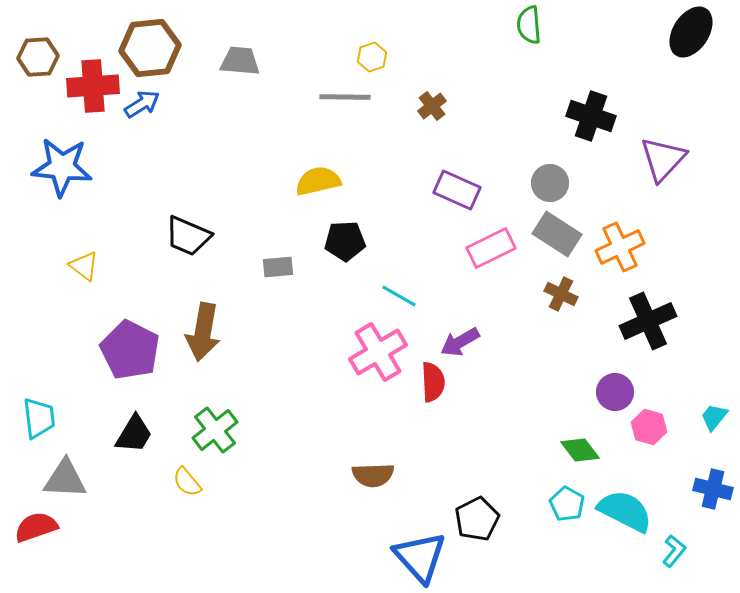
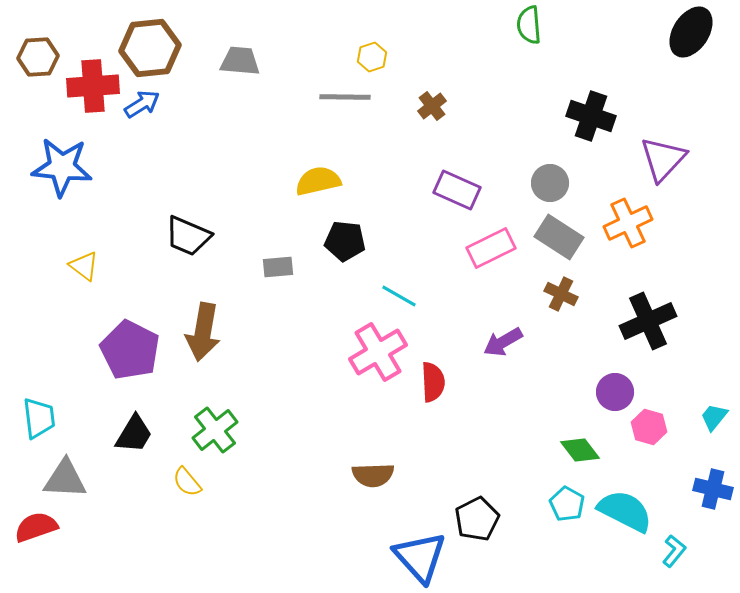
gray rectangle at (557, 234): moved 2 px right, 3 px down
black pentagon at (345, 241): rotated 9 degrees clockwise
orange cross at (620, 247): moved 8 px right, 24 px up
purple arrow at (460, 342): moved 43 px right
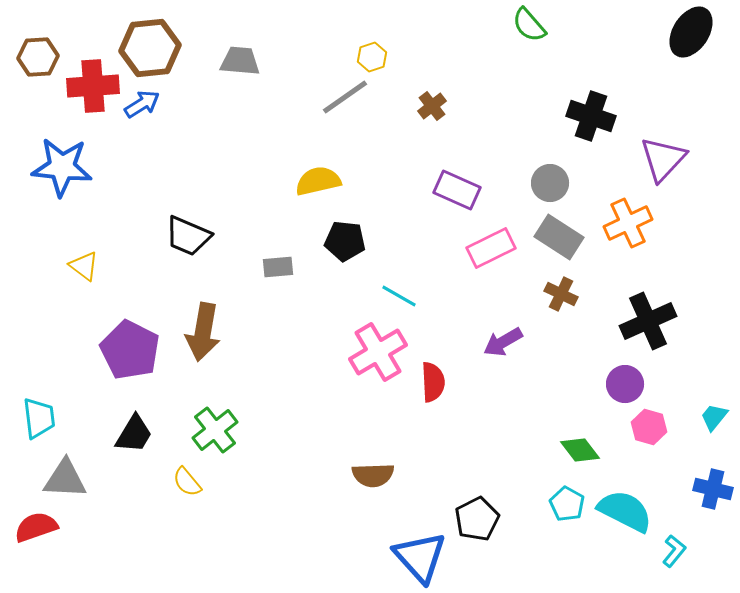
green semicircle at (529, 25): rotated 36 degrees counterclockwise
gray line at (345, 97): rotated 36 degrees counterclockwise
purple circle at (615, 392): moved 10 px right, 8 px up
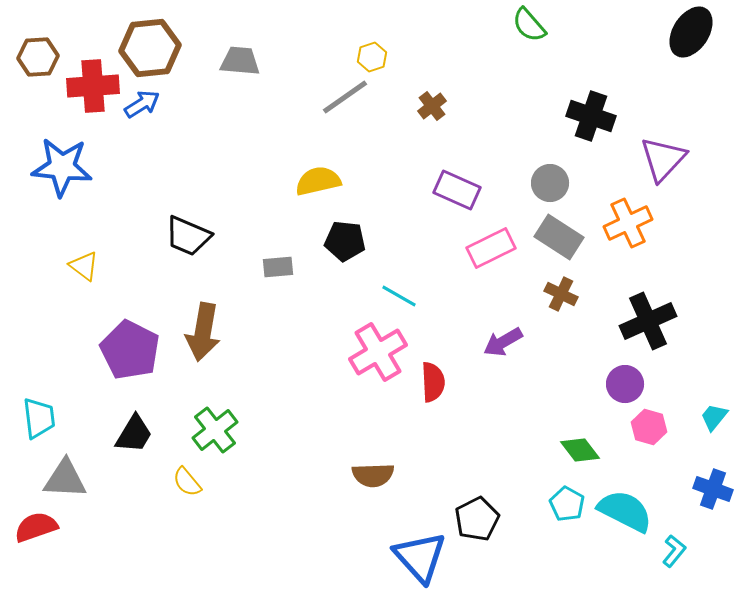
blue cross at (713, 489): rotated 6 degrees clockwise
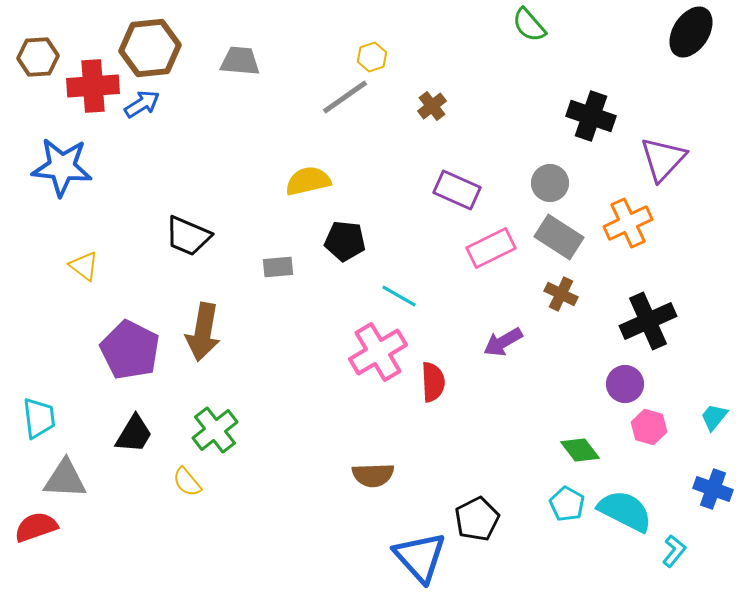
yellow semicircle at (318, 181): moved 10 px left
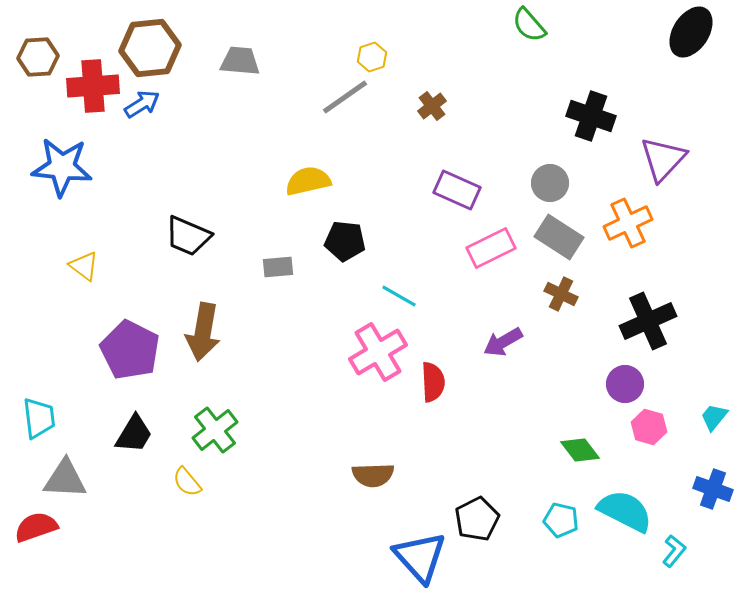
cyan pentagon at (567, 504): moved 6 px left, 16 px down; rotated 16 degrees counterclockwise
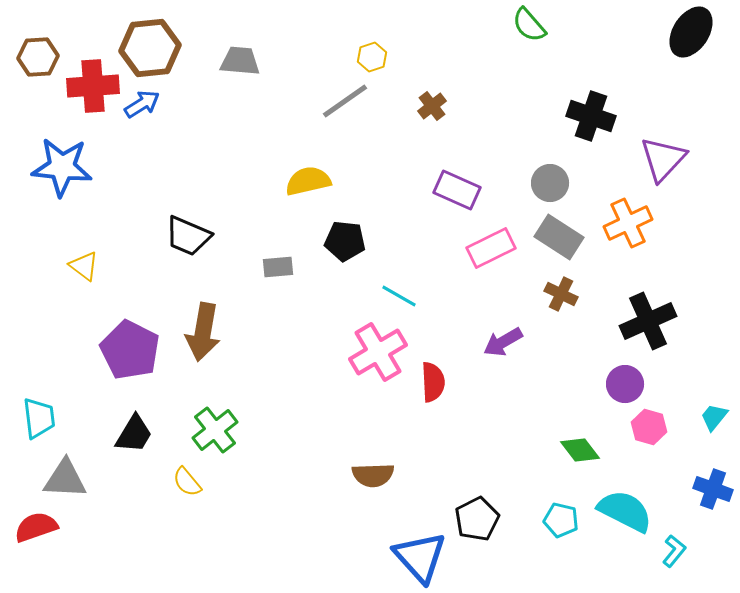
gray line at (345, 97): moved 4 px down
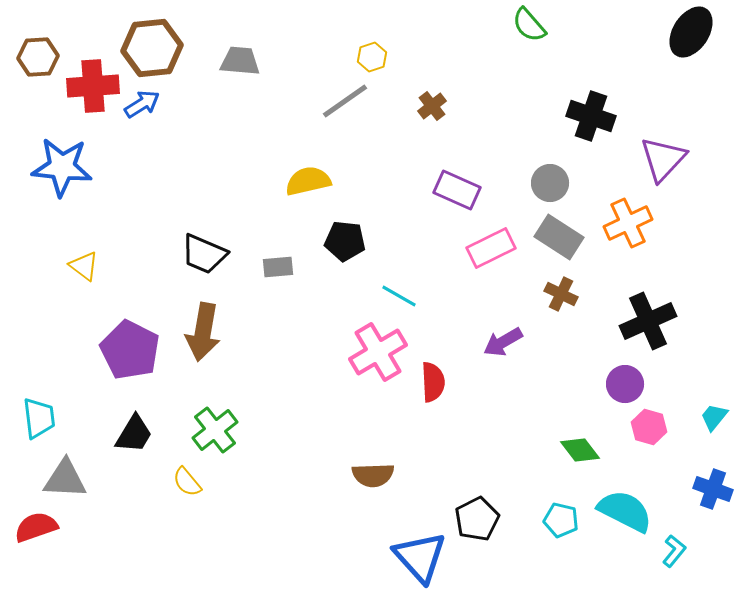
brown hexagon at (150, 48): moved 2 px right
black trapezoid at (188, 236): moved 16 px right, 18 px down
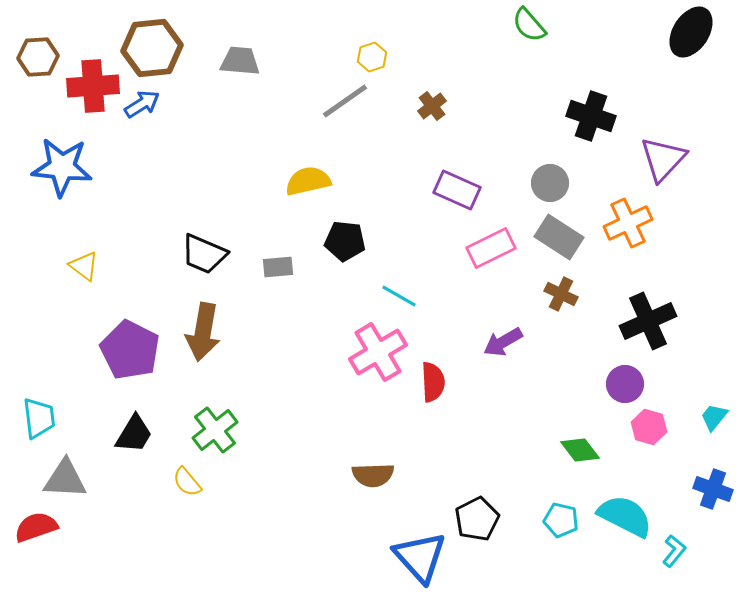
cyan semicircle at (625, 511): moved 5 px down
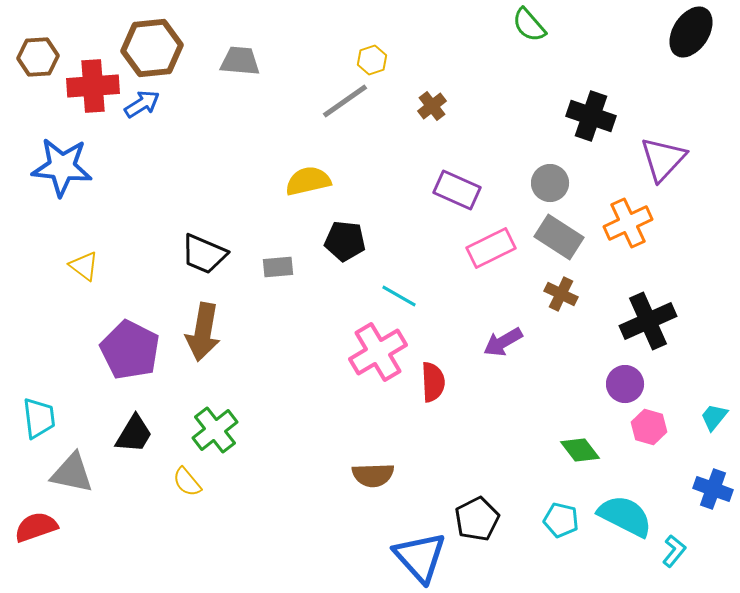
yellow hexagon at (372, 57): moved 3 px down
gray triangle at (65, 479): moved 7 px right, 6 px up; rotated 9 degrees clockwise
